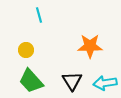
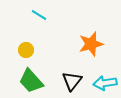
cyan line: rotated 42 degrees counterclockwise
orange star: moved 1 px right, 2 px up; rotated 15 degrees counterclockwise
black triangle: rotated 10 degrees clockwise
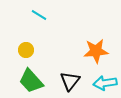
orange star: moved 5 px right, 7 px down; rotated 10 degrees clockwise
black triangle: moved 2 px left
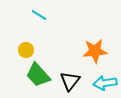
orange star: moved 1 px left
green trapezoid: moved 7 px right, 6 px up
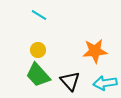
yellow circle: moved 12 px right
black triangle: rotated 20 degrees counterclockwise
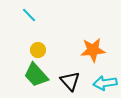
cyan line: moved 10 px left; rotated 14 degrees clockwise
orange star: moved 2 px left, 1 px up
green trapezoid: moved 2 px left
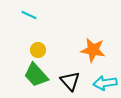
cyan line: rotated 21 degrees counterclockwise
orange star: rotated 15 degrees clockwise
